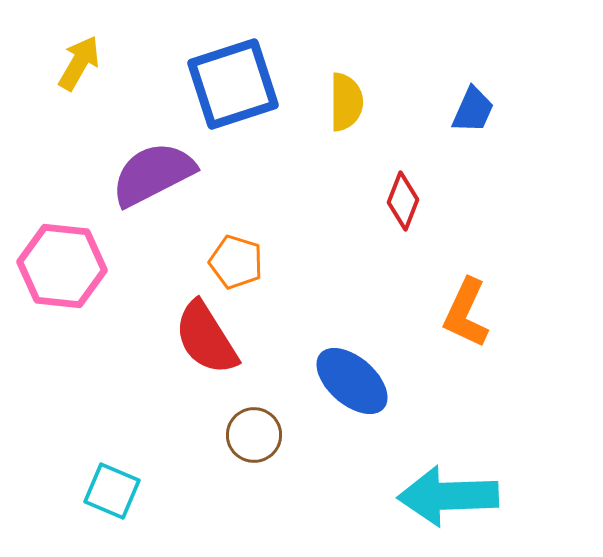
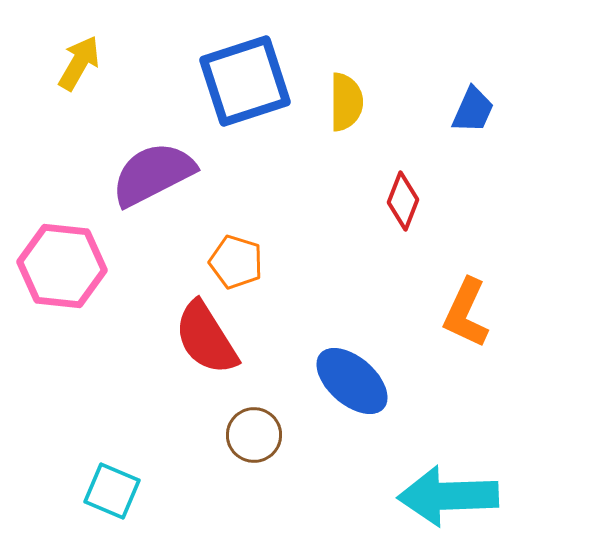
blue square: moved 12 px right, 3 px up
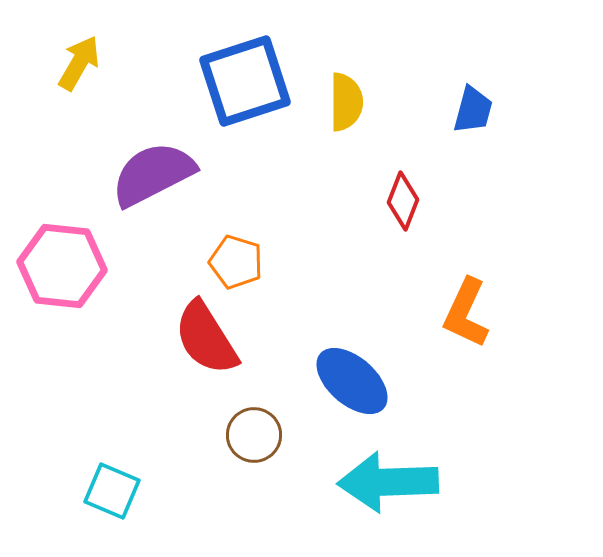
blue trapezoid: rotated 9 degrees counterclockwise
cyan arrow: moved 60 px left, 14 px up
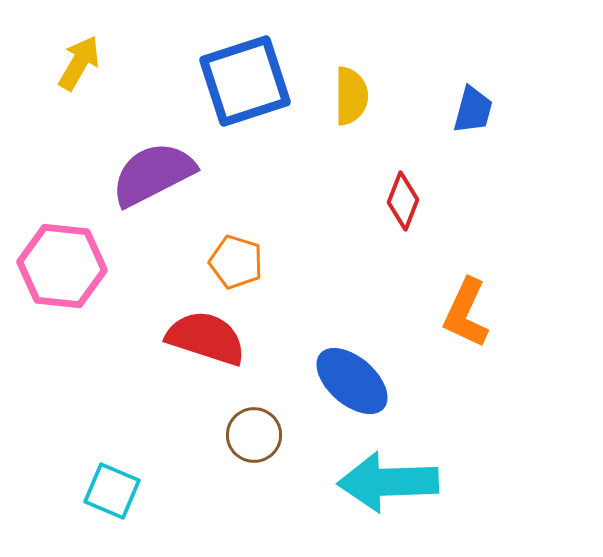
yellow semicircle: moved 5 px right, 6 px up
red semicircle: rotated 140 degrees clockwise
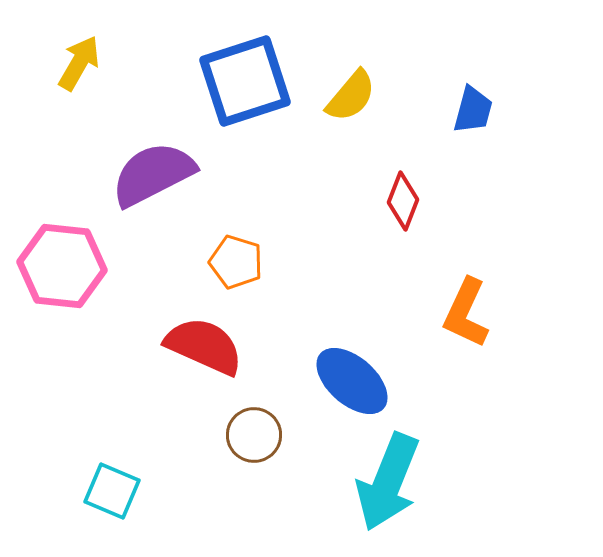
yellow semicircle: rotated 40 degrees clockwise
red semicircle: moved 2 px left, 8 px down; rotated 6 degrees clockwise
cyan arrow: rotated 66 degrees counterclockwise
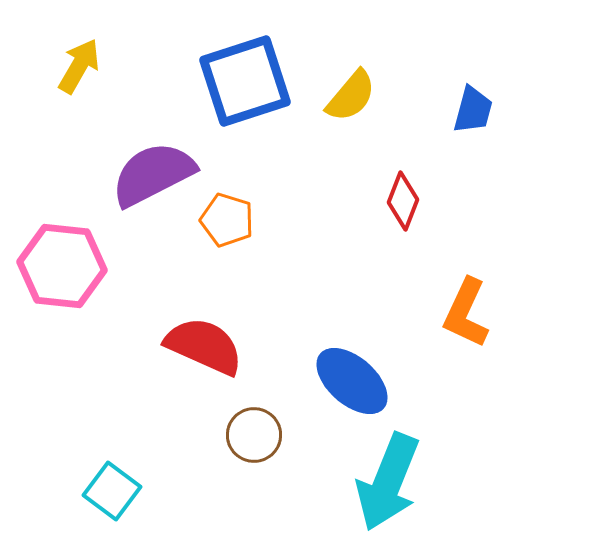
yellow arrow: moved 3 px down
orange pentagon: moved 9 px left, 42 px up
cyan square: rotated 14 degrees clockwise
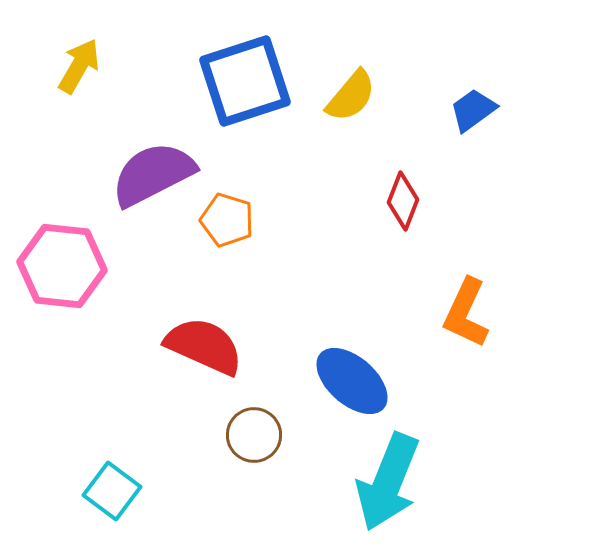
blue trapezoid: rotated 141 degrees counterclockwise
